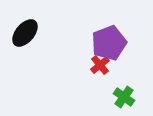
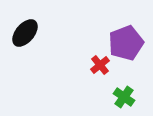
purple pentagon: moved 17 px right
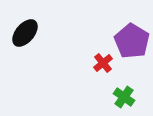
purple pentagon: moved 6 px right, 2 px up; rotated 20 degrees counterclockwise
red cross: moved 3 px right, 2 px up
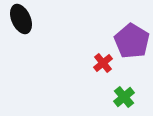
black ellipse: moved 4 px left, 14 px up; rotated 64 degrees counterclockwise
green cross: rotated 15 degrees clockwise
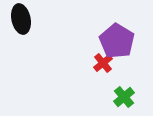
black ellipse: rotated 12 degrees clockwise
purple pentagon: moved 15 px left
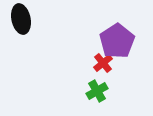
purple pentagon: rotated 8 degrees clockwise
green cross: moved 27 px left, 6 px up; rotated 10 degrees clockwise
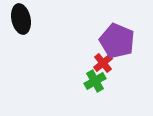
purple pentagon: rotated 16 degrees counterclockwise
green cross: moved 2 px left, 10 px up
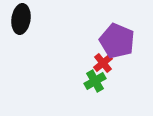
black ellipse: rotated 20 degrees clockwise
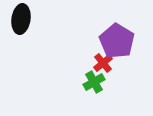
purple pentagon: rotated 8 degrees clockwise
green cross: moved 1 px left, 1 px down
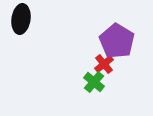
red cross: moved 1 px right, 1 px down
green cross: rotated 20 degrees counterclockwise
